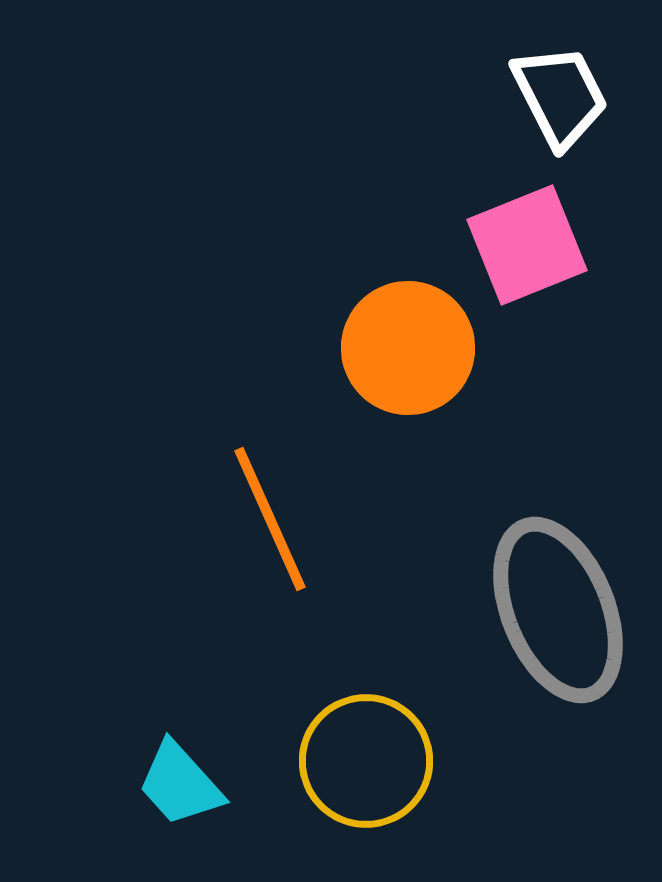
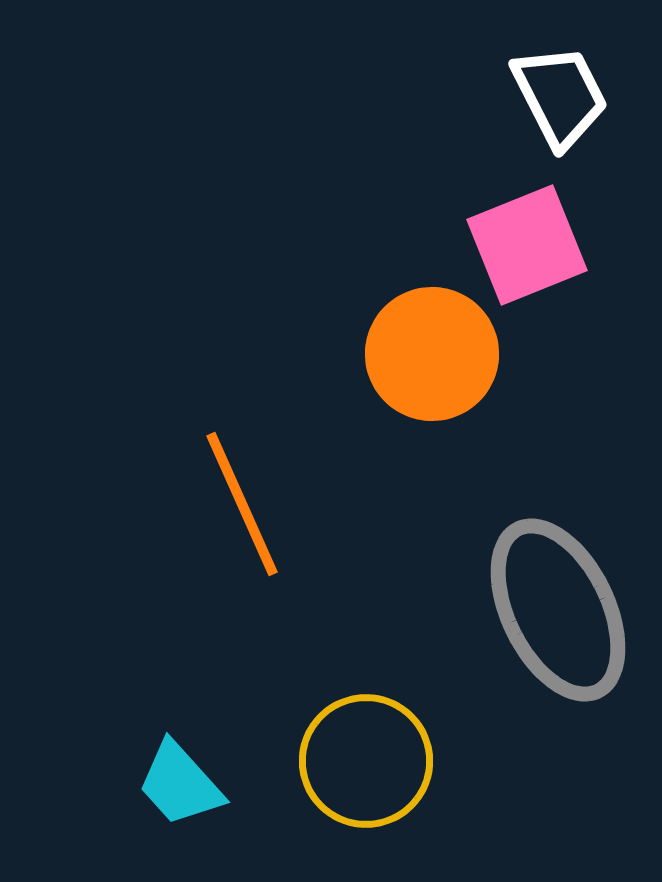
orange circle: moved 24 px right, 6 px down
orange line: moved 28 px left, 15 px up
gray ellipse: rotated 4 degrees counterclockwise
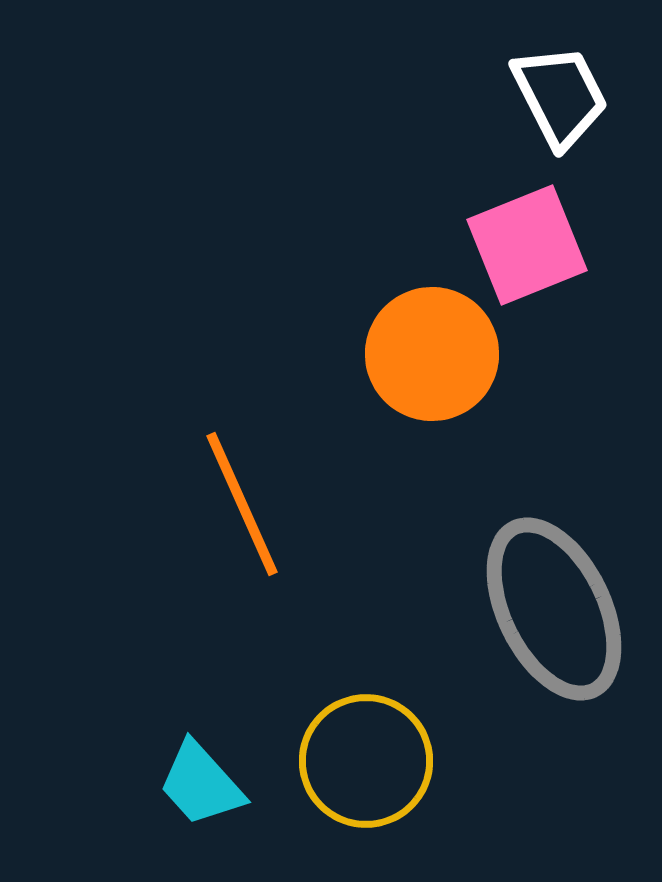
gray ellipse: moved 4 px left, 1 px up
cyan trapezoid: moved 21 px right
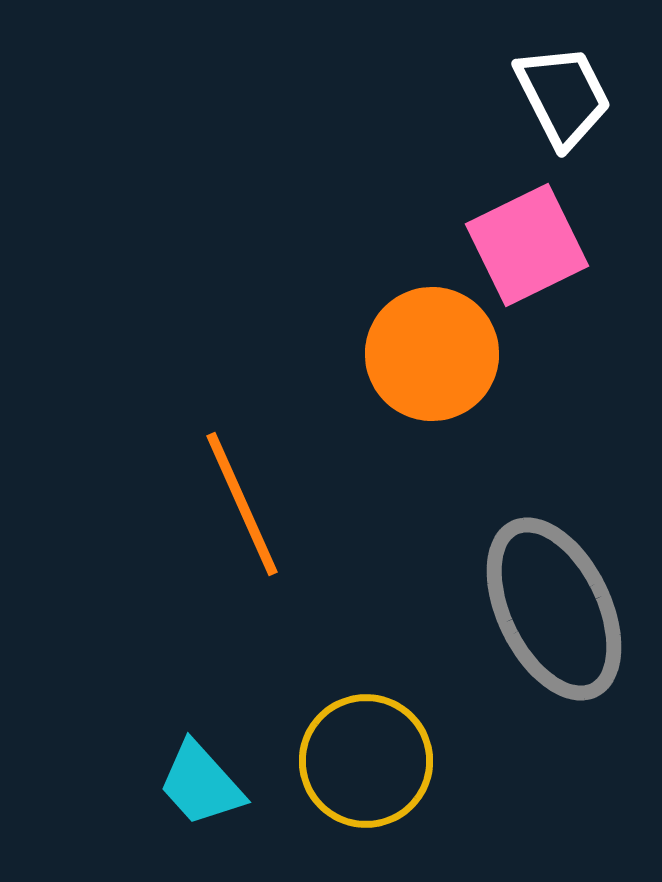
white trapezoid: moved 3 px right
pink square: rotated 4 degrees counterclockwise
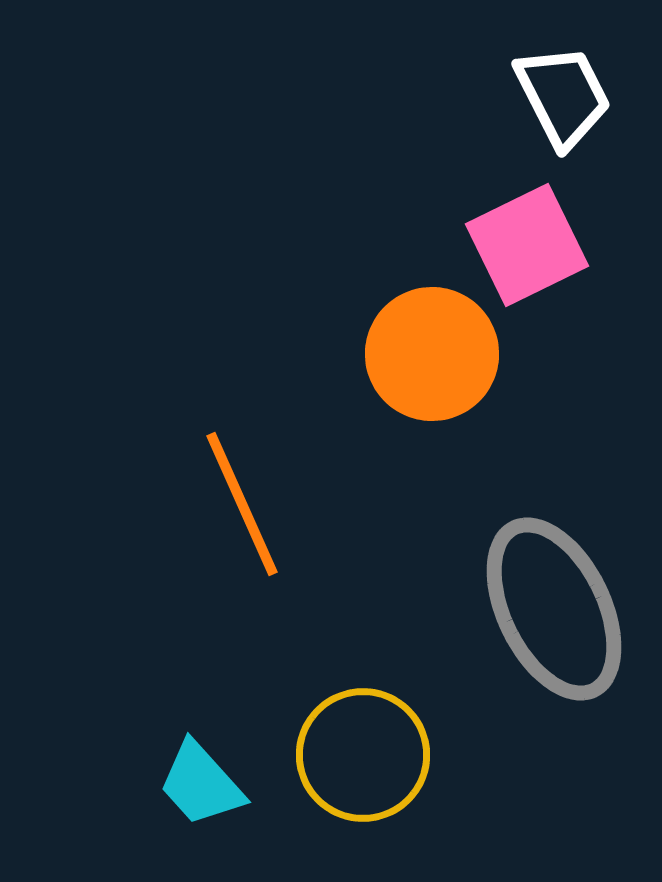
yellow circle: moved 3 px left, 6 px up
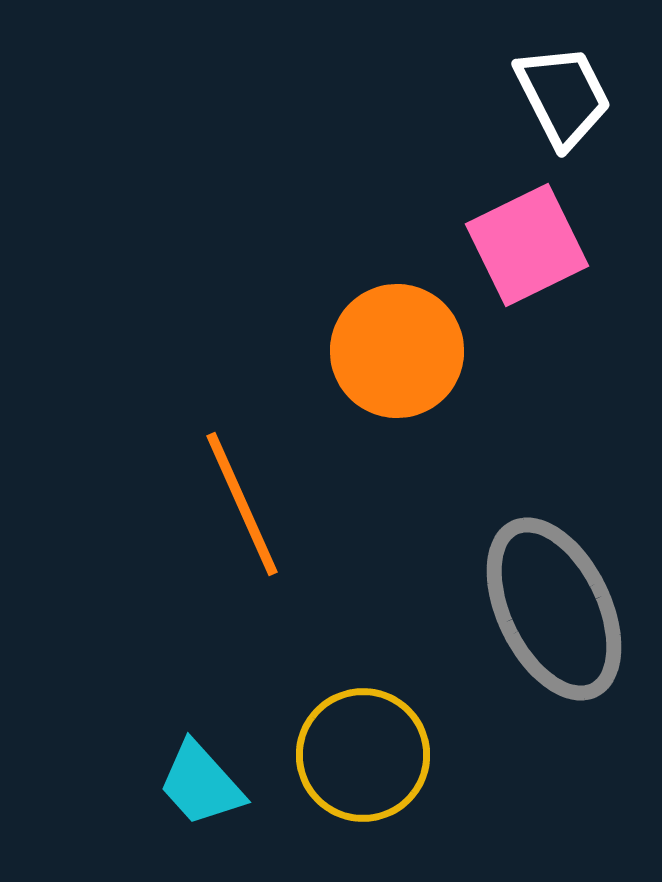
orange circle: moved 35 px left, 3 px up
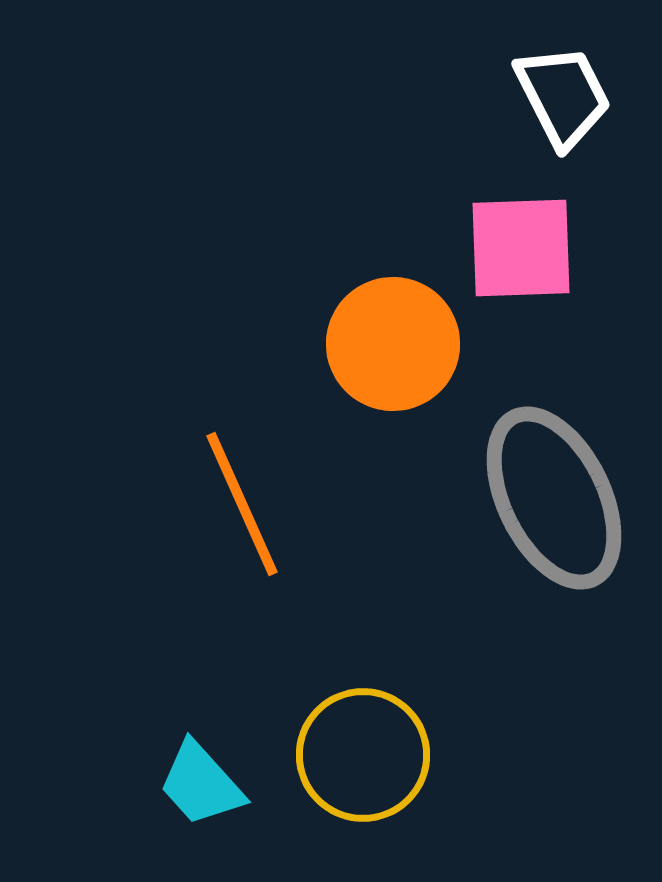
pink square: moved 6 px left, 3 px down; rotated 24 degrees clockwise
orange circle: moved 4 px left, 7 px up
gray ellipse: moved 111 px up
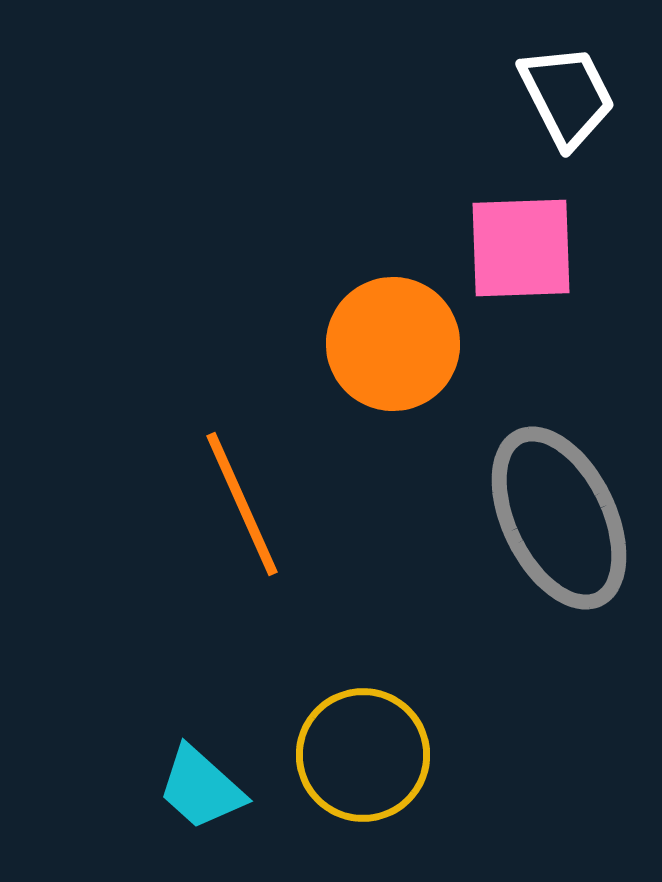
white trapezoid: moved 4 px right
gray ellipse: moved 5 px right, 20 px down
cyan trapezoid: moved 4 px down; rotated 6 degrees counterclockwise
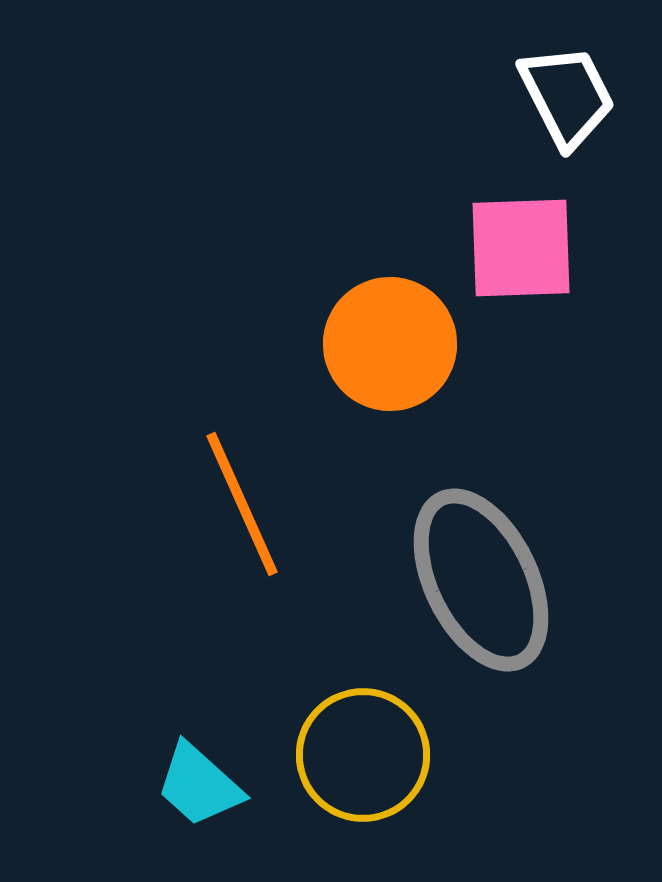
orange circle: moved 3 px left
gray ellipse: moved 78 px left, 62 px down
cyan trapezoid: moved 2 px left, 3 px up
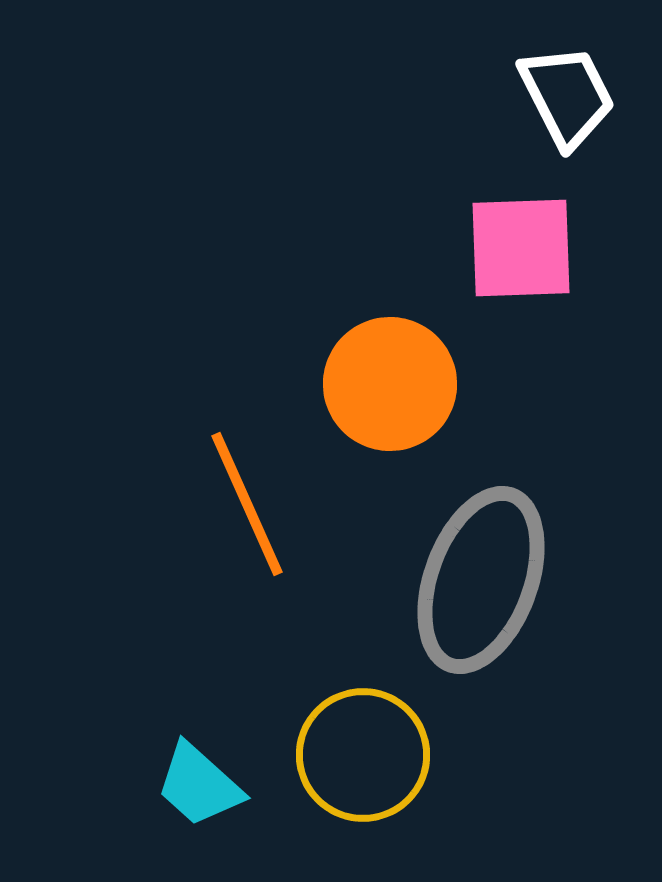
orange circle: moved 40 px down
orange line: moved 5 px right
gray ellipse: rotated 46 degrees clockwise
